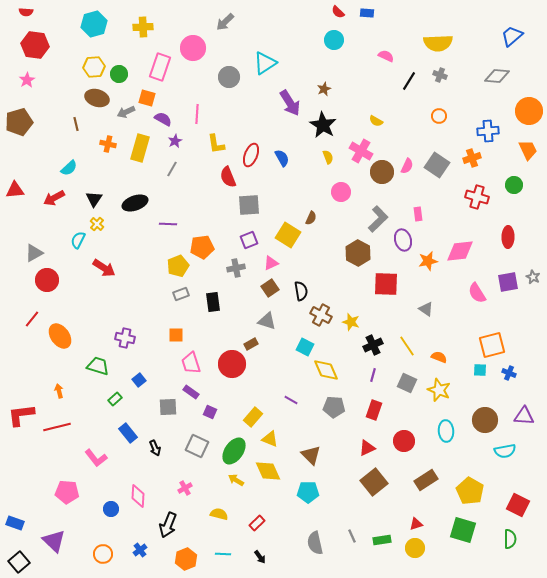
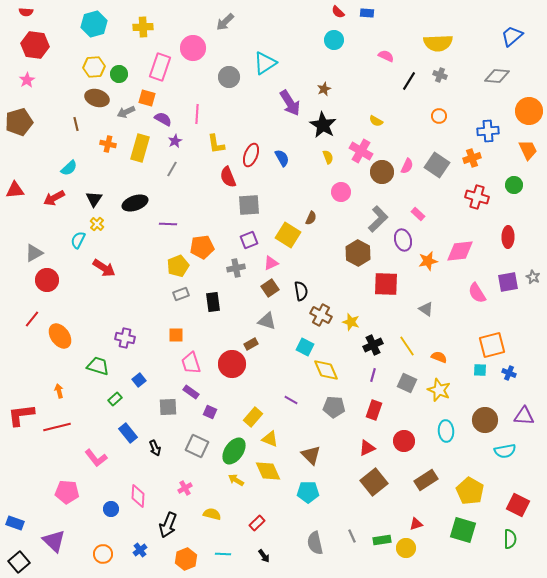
pink rectangle at (418, 214): rotated 40 degrees counterclockwise
yellow semicircle at (219, 514): moved 7 px left
yellow circle at (415, 548): moved 9 px left
black arrow at (260, 557): moved 4 px right, 1 px up
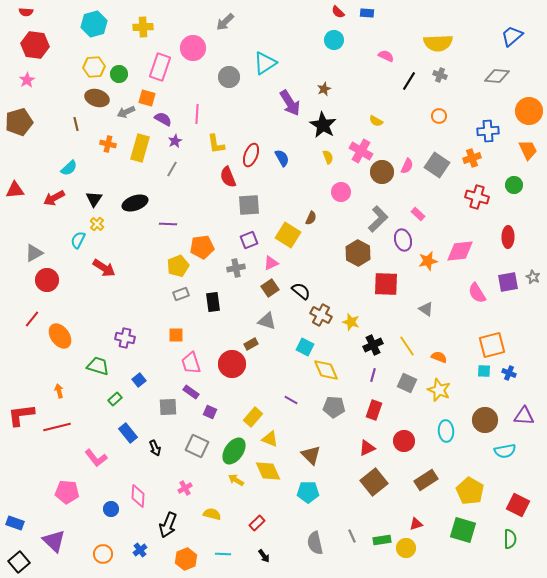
black semicircle at (301, 291): rotated 42 degrees counterclockwise
cyan square at (480, 370): moved 4 px right, 1 px down
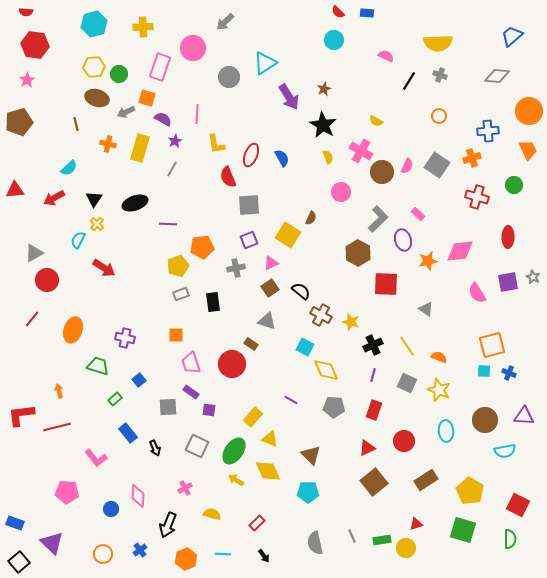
purple arrow at (290, 103): moved 1 px left, 6 px up
orange ellipse at (60, 336): moved 13 px right, 6 px up; rotated 55 degrees clockwise
brown rectangle at (251, 344): rotated 64 degrees clockwise
purple square at (210, 412): moved 1 px left, 2 px up; rotated 16 degrees counterclockwise
purple triangle at (54, 541): moved 2 px left, 2 px down
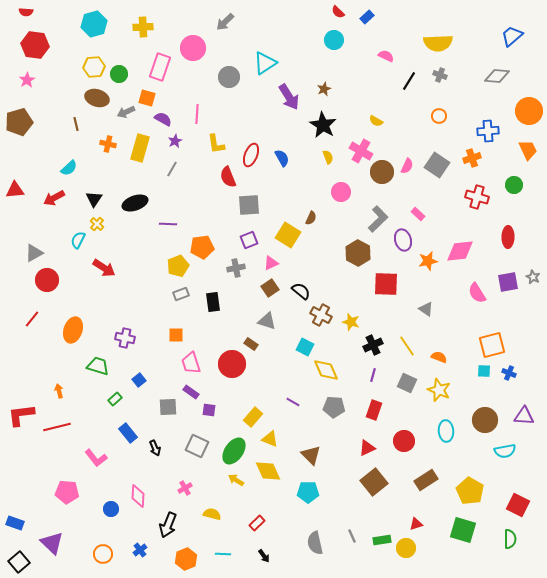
blue rectangle at (367, 13): moved 4 px down; rotated 48 degrees counterclockwise
purple line at (291, 400): moved 2 px right, 2 px down
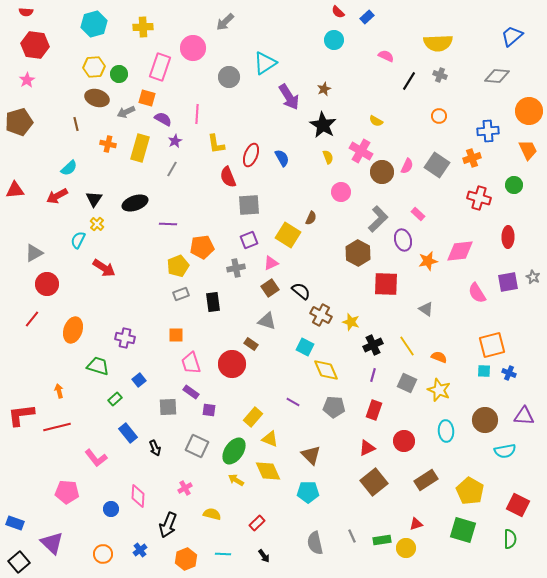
red cross at (477, 197): moved 2 px right, 1 px down
red arrow at (54, 198): moved 3 px right, 2 px up
red circle at (47, 280): moved 4 px down
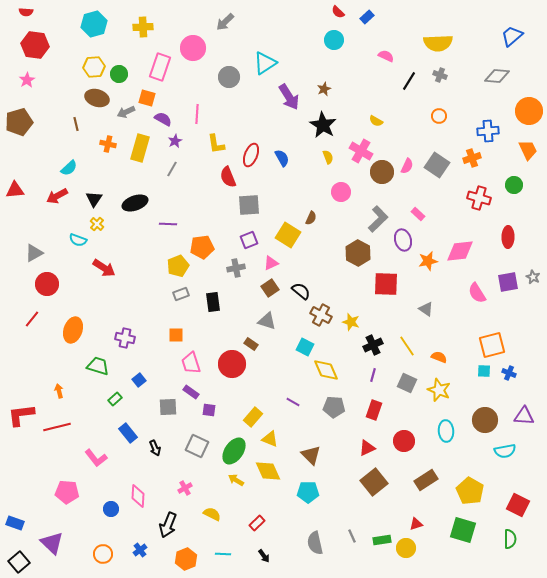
cyan semicircle at (78, 240): rotated 96 degrees counterclockwise
yellow semicircle at (212, 514): rotated 12 degrees clockwise
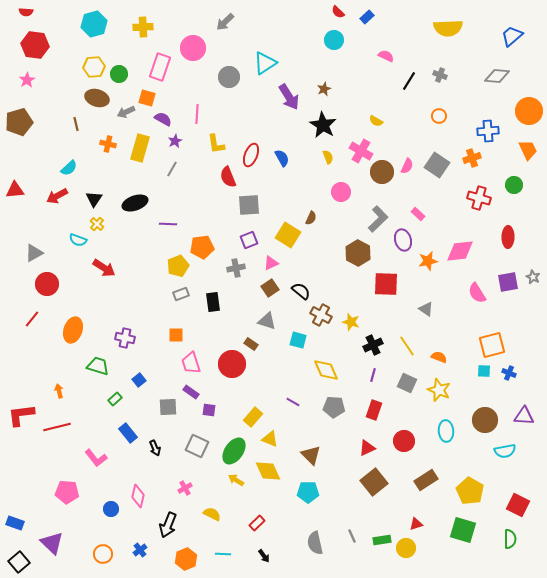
yellow semicircle at (438, 43): moved 10 px right, 15 px up
cyan square at (305, 347): moved 7 px left, 7 px up; rotated 12 degrees counterclockwise
pink diamond at (138, 496): rotated 10 degrees clockwise
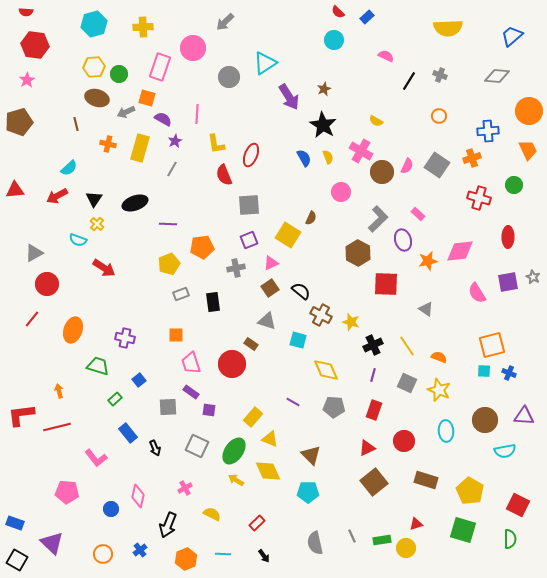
blue semicircle at (282, 158): moved 22 px right
red semicircle at (228, 177): moved 4 px left, 2 px up
yellow pentagon at (178, 266): moved 9 px left, 2 px up
brown rectangle at (426, 480): rotated 50 degrees clockwise
black square at (19, 562): moved 2 px left, 2 px up; rotated 20 degrees counterclockwise
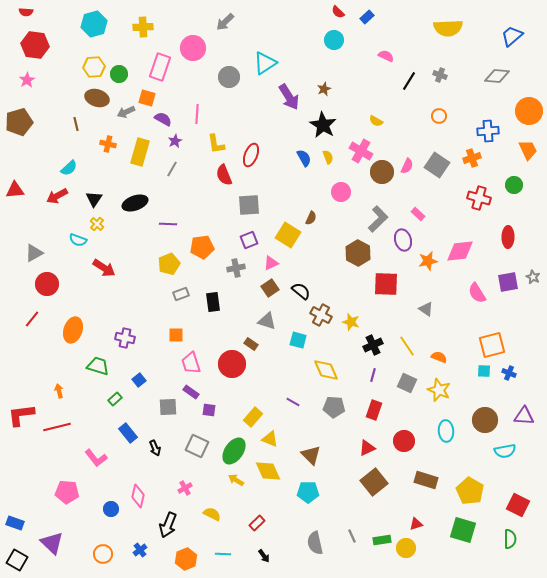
yellow rectangle at (140, 148): moved 4 px down
